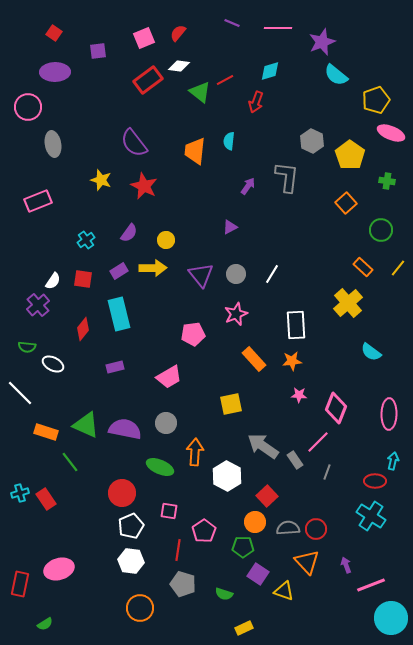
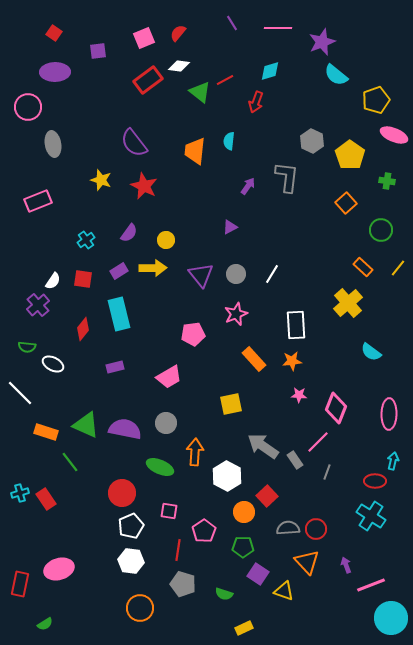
purple line at (232, 23): rotated 35 degrees clockwise
pink ellipse at (391, 133): moved 3 px right, 2 px down
orange circle at (255, 522): moved 11 px left, 10 px up
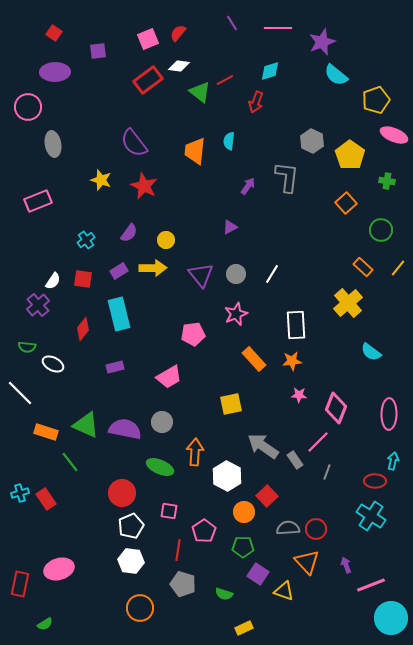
pink square at (144, 38): moved 4 px right, 1 px down
gray circle at (166, 423): moved 4 px left, 1 px up
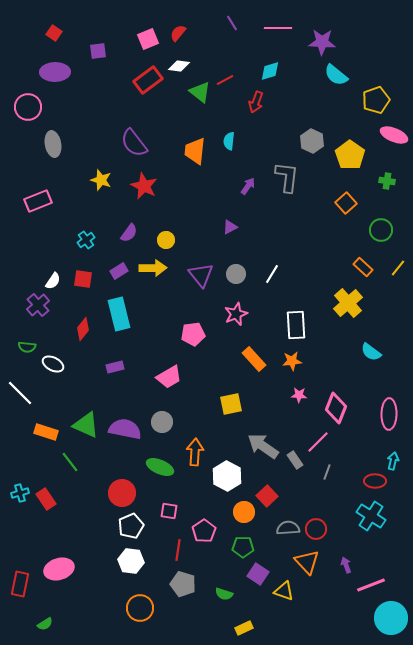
purple star at (322, 42): rotated 24 degrees clockwise
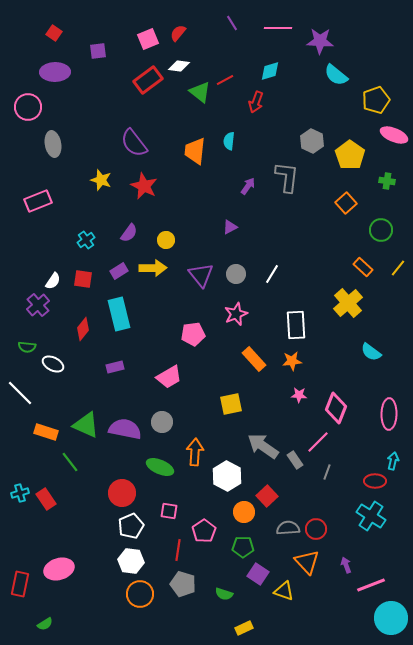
purple star at (322, 42): moved 2 px left, 1 px up
orange circle at (140, 608): moved 14 px up
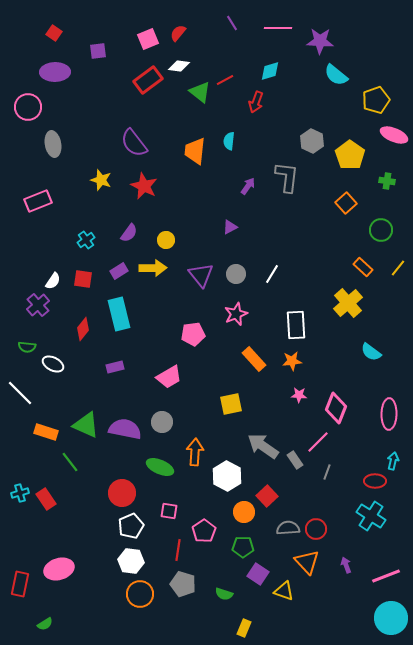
pink line at (371, 585): moved 15 px right, 9 px up
yellow rectangle at (244, 628): rotated 42 degrees counterclockwise
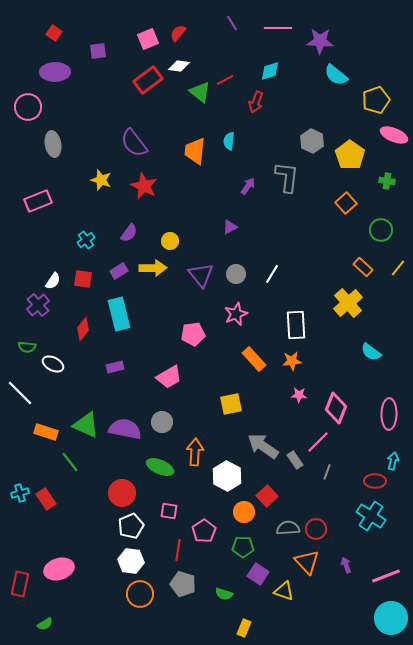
yellow circle at (166, 240): moved 4 px right, 1 px down
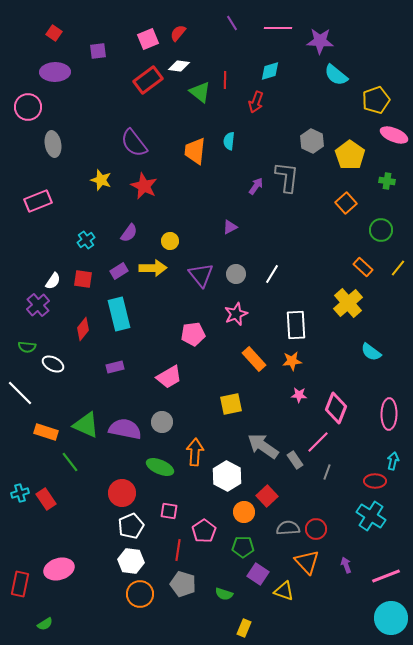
red line at (225, 80): rotated 60 degrees counterclockwise
purple arrow at (248, 186): moved 8 px right
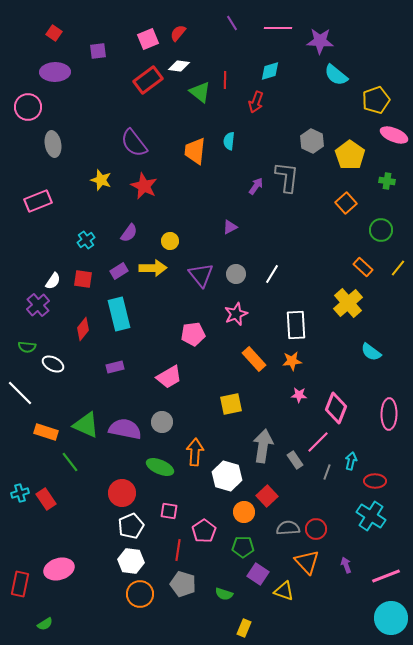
gray arrow at (263, 446): rotated 64 degrees clockwise
cyan arrow at (393, 461): moved 42 px left
white hexagon at (227, 476): rotated 12 degrees counterclockwise
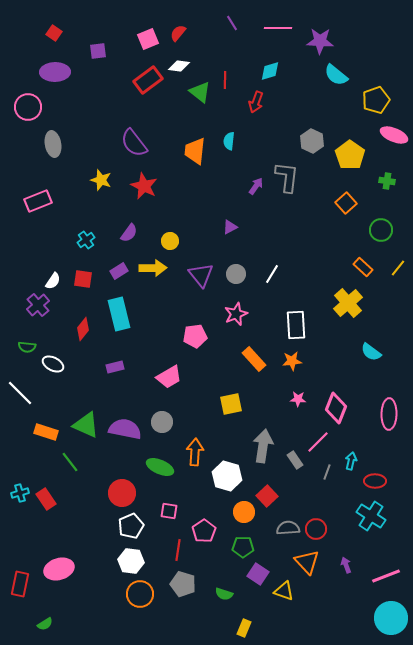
pink pentagon at (193, 334): moved 2 px right, 2 px down
pink star at (299, 395): moved 1 px left, 4 px down
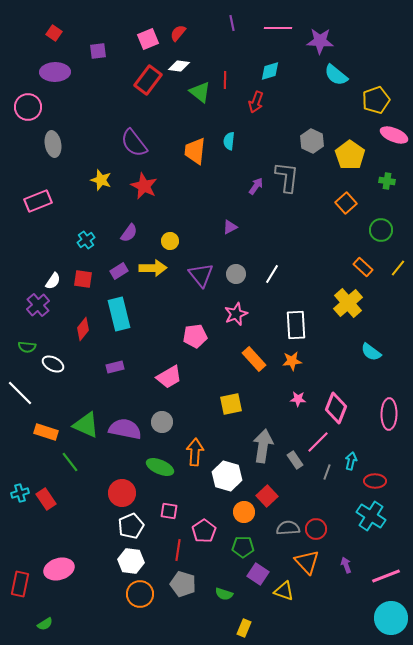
purple line at (232, 23): rotated 21 degrees clockwise
red rectangle at (148, 80): rotated 16 degrees counterclockwise
